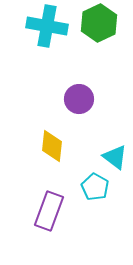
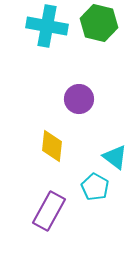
green hexagon: rotated 21 degrees counterclockwise
purple rectangle: rotated 9 degrees clockwise
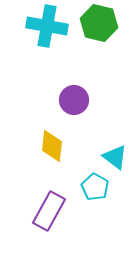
purple circle: moved 5 px left, 1 px down
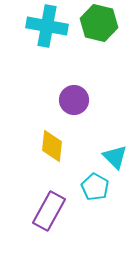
cyan triangle: rotated 8 degrees clockwise
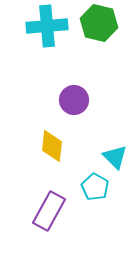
cyan cross: rotated 15 degrees counterclockwise
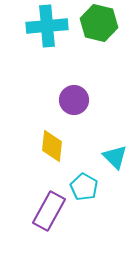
cyan pentagon: moved 11 px left
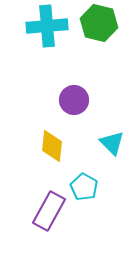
cyan triangle: moved 3 px left, 14 px up
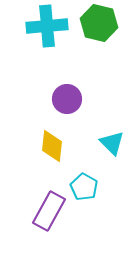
purple circle: moved 7 px left, 1 px up
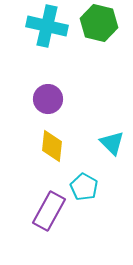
cyan cross: rotated 18 degrees clockwise
purple circle: moved 19 px left
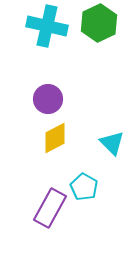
green hexagon: rotated 21 degrees clockwise
yellow diamond: moved 3 px right, 8 px up; rotated 56 degrees clockwise
purple rectangle: moved 1 px right, 3 px up
